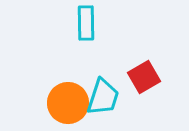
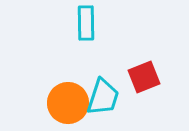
red square: rotated 8 degrees clockwise
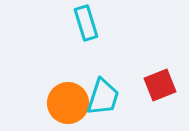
cyan rectangle: rotated 16 degrees counterclockwise
red square: moved 16 px right, 8 px down
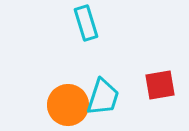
red square: rotated 12 degrees clockwise
orange circle: moved 2 px down
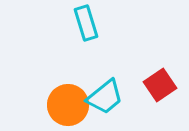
red square: rotated 24 degrees counterclockwise
cyan trapezoid: moved 2 px right; rotated 33 degrees clockwise
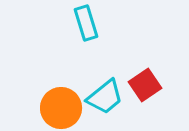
red square: moved 15 px left
orange circle: moved 7 px left, 3 px down
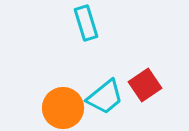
orange circle: moved 2 px right
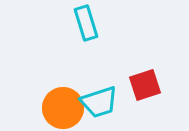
red square: rotated 16 degrees clockwise
cyan trapezoid: moved 6 px left, 5 px down; rotated 21 degrees clockwise
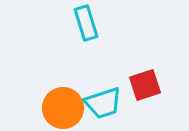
cyan trapezoid: moved 4 px right, 1 px down
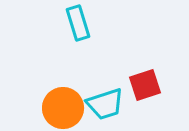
cyan rectangle: moved 8 px left
cyan trapezoid: moved 2 px right, 1 px down
